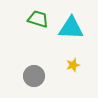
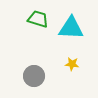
yellow star: moved 1 px left, 1 px up; rotated 24 degrees clockwise
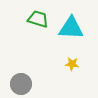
gray circle: moved 13 px left, 8 px down
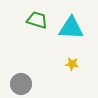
green trapezoid: moved 1 px left, 1 px down
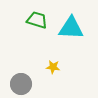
yellow star: moved 19 px left, 3 px down
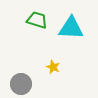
yellow star: rotated 16 degrees clockwise
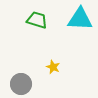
cyan triangle: moved 9 px right, 9 px up
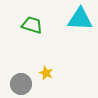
green trapezoid: moved 5 px left, 5 px down
yellow star: moved 7 px left, 6 px down
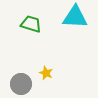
cyan triangle: moved 5 px left, 2 px up
green trapezoid: moved 1 px left, 1 px up
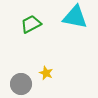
cyan triangle: rotated 8 degrees clockwise
green trapezoid: rotated 45 degrees counterclockwise
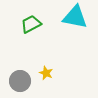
gray circle: moved 1 px left, 3 px up
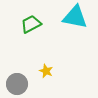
yellow star: moved 2 px up
gray circle: moved 3 px left, 3 px down
